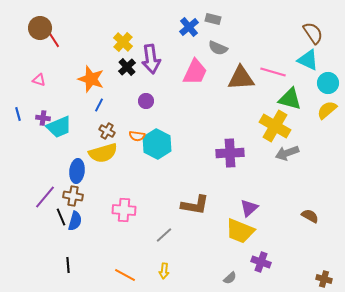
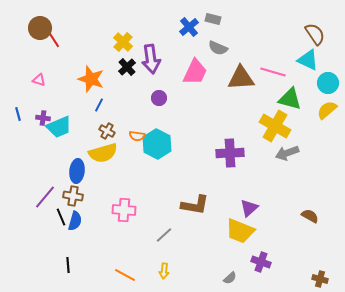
brown semicircle at (313, 33): moved 2 px right, 1 px down
purple circle at (146, 101): moved 13 px right, 3 px up
brown cross at (324, 279): moved 4 px left
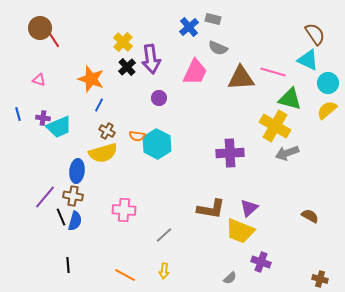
brown L-shape at (195, 205): moved 16 px right, 4 px down
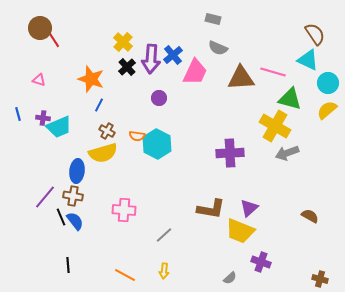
blue cross at (189, 27): moved 16 px left, 28 px down
purple arrow at (151, 59): rotated 12 degrees clockwise
blue semicircle at (75, 221): rotated 54 degrees counterclockwise
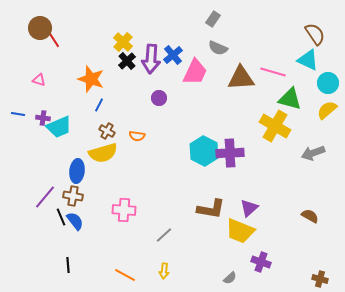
gray rectangle at (213, 19): rotated 70 degrees counterclockwise
black cross at (127, 67): moved 6 px up
blue line at (18, 114): rotated 64 degrees counterclockwise
cyan hexagon at (157, 144): moved 47 px right, 7 px down
gray arrow at (287, 153): moved 26 px right
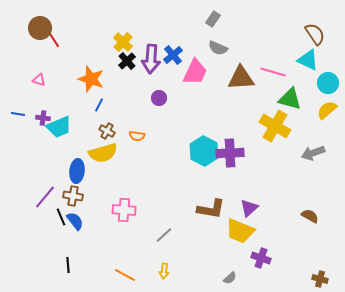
purple cross at (261, 262): moved 4 px up
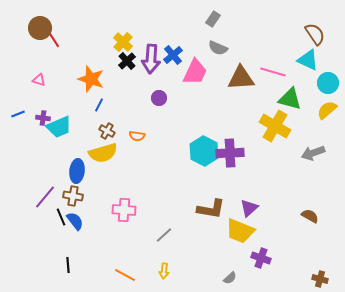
blue line at (18, 114): rotated 32 degrees counterclockwise
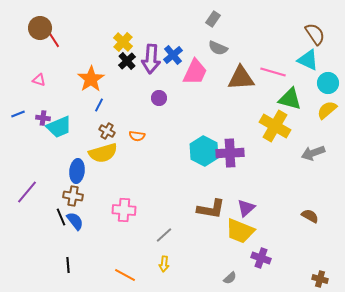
orange star at (91, 79): rotated 20 degrees clockwise
purple line at (45, 197): moved 18 px left, 5 px up
purple triangle at (249, 208): moved 3 px left
yellow arrow at (164, 271): moved 7 px up
